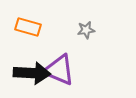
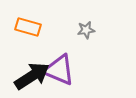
black arrow: moved 3 px down; rotated 36 degrees counterclockwise
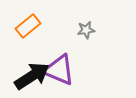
orange rectangle: moved 1 px up; rotated 55 degrees counterclockwise
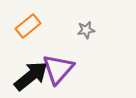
purple triangle: moved 1 px left, 1 px up; rotated 48 degrees clockwise
black arrow: moved 1 px left; rotated 6 degrees counterclockwise
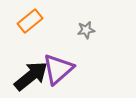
orange rectangle: moved 2 px right, 5 px up
purple triangle: rotated 8 degrees clockwise
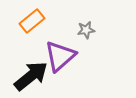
orange rectangle: moved 2 px right
purple triangle: moved 2 px right, 13 px up
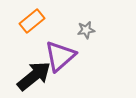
black arrow: moved 3 px right
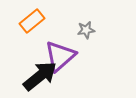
black arrow: moved 6 px right
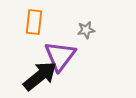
orange rectangle: moved 2 px right, 1 px down; rotated 45 degrees counterclockwise
purple triangle: rotated 12 degrees counterclockwise
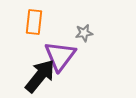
gray star: moved 2 px left, 3 px down
black arrow: rotated 12 degrees counterclockwise
